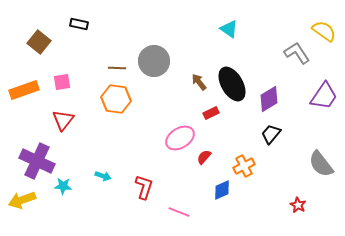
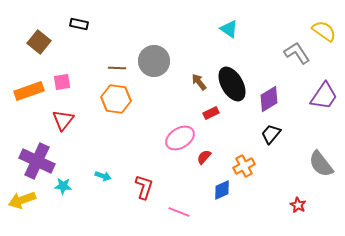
orange rectangle: moved 5 px right, 1 px down
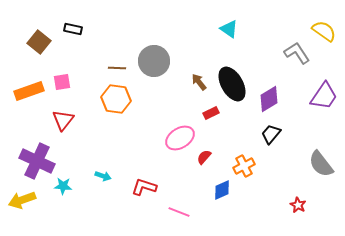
black rectangle: moved 6 px left, 5 px down
red L-shape: rotated 90 degrees counterclockwise
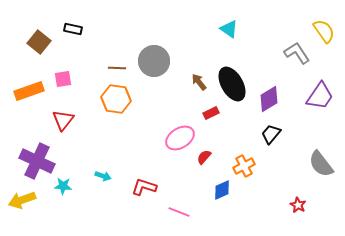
yellow semicircle: rotated 20 degrees clockwise
pink square: moved 1 px right, 3 px up
purple trapezoid: moved 4 px left
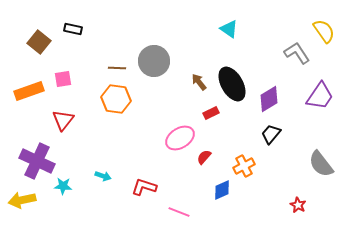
yellow arrow: rotated 8 degrees clockwise
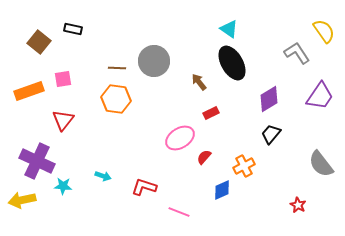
black ellipse: moved 21 px up
